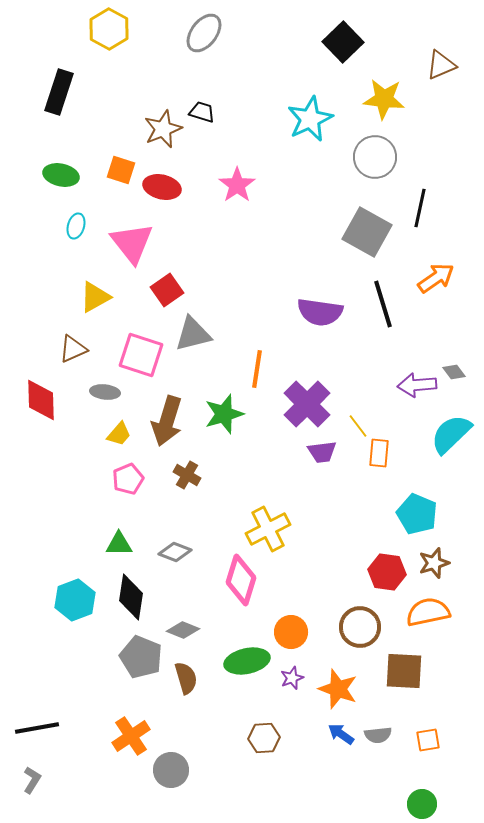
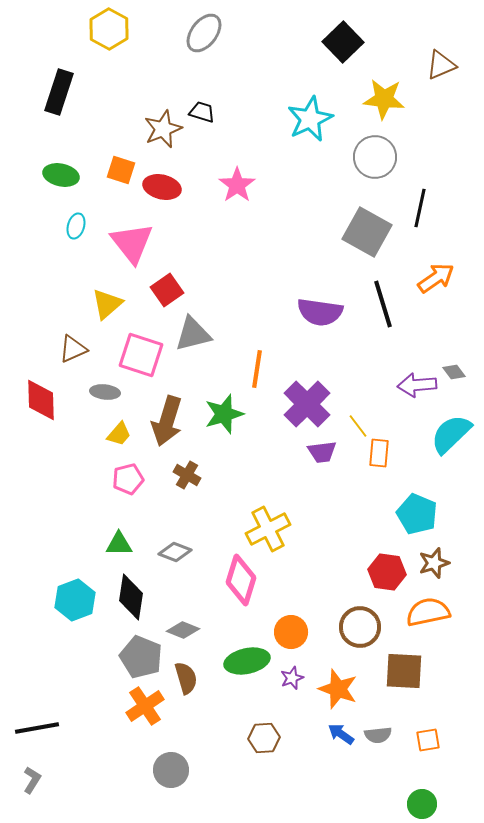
yellow triangle at (95, 297): moved 12 px right, 7 px down; rotated 12 degrees counterclockwise
pink pentagon at (128, 479): rotated 8 degrees clockwise
orange cross at (131, 736): moved 14 px right, 30 px up
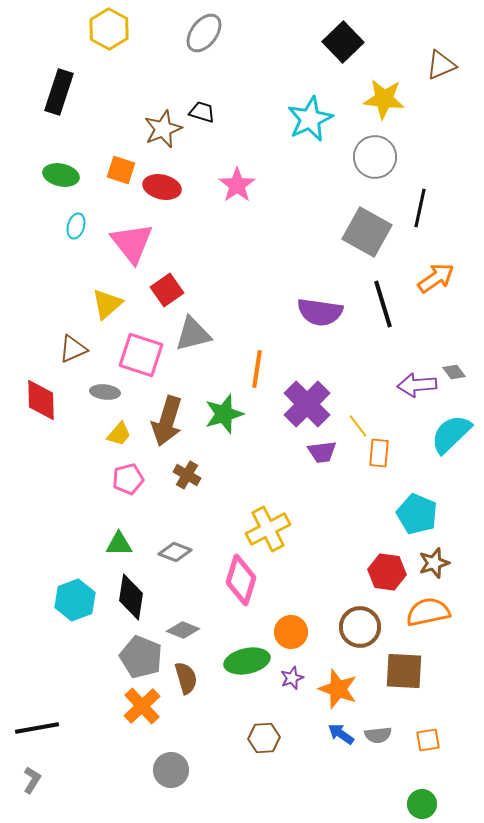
orange cross at (145, 706): moved 3 px left; rotated 9 degrees counterclockwise
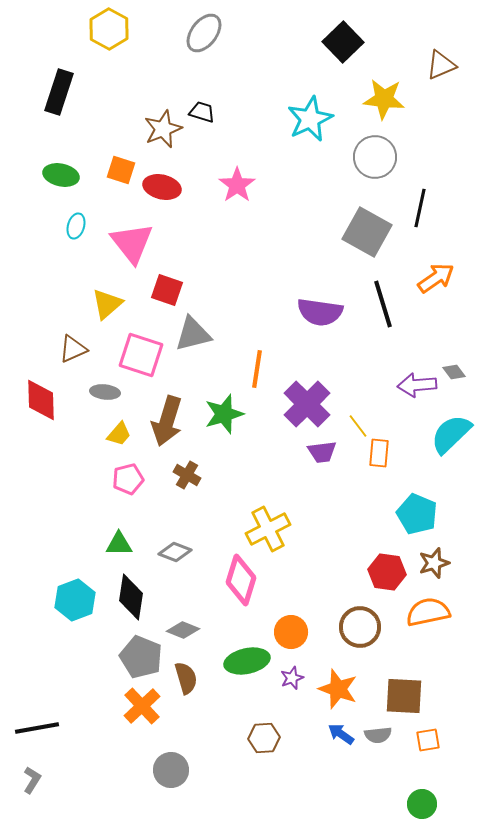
red square at (167, 290): rotated 36 degrees counterclockwise
brown square at (404, 671): moved 25 px down
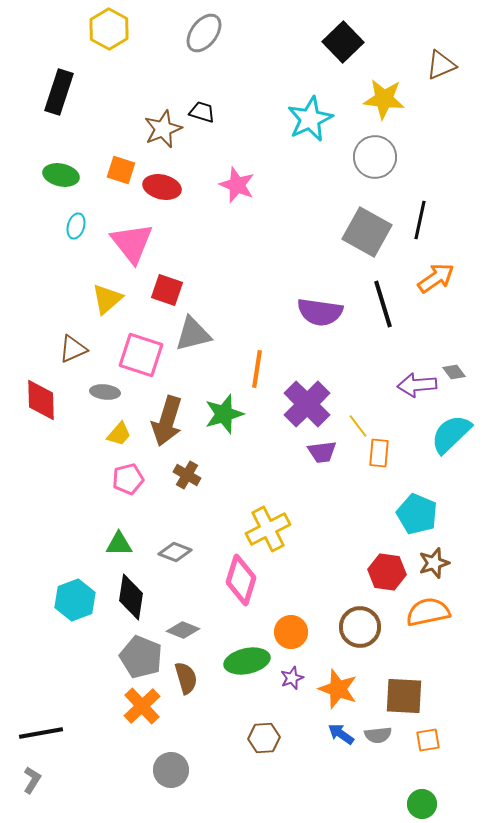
pink star at (237, 185): rotated 15 degrees counterclockwise
black line at (420, 208): moved 12 px down
yellow triangle at (107, 304): moved 5 px up
black line at (37, 728): moved 4 px right, 5 px down
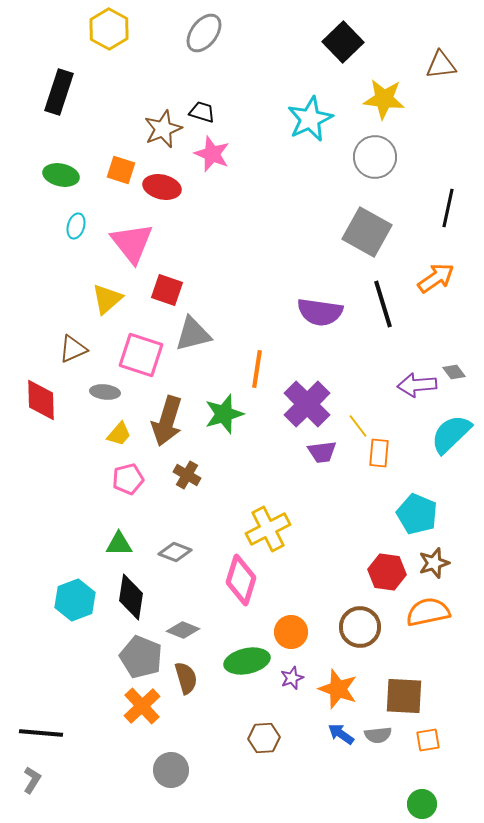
brown triangle at (441, 65): rotated 16 degrees clockwise
pink star at (237, 185): moved 25 px left, 31 px up
black line at (420, 220): moved 28 px right, 12 px up
black line at (41, 733): rotated 15 degrees clockwise
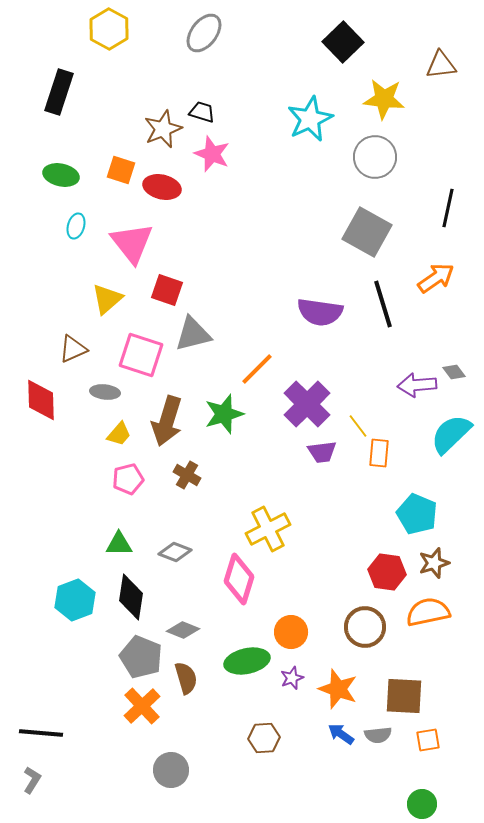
orange line at (257, 369): rotated 36 degrees clockwise
pink diamond at (241, 580): moved 2 px left, 1 px up
brown circle at (360, 627): moved 5 px right
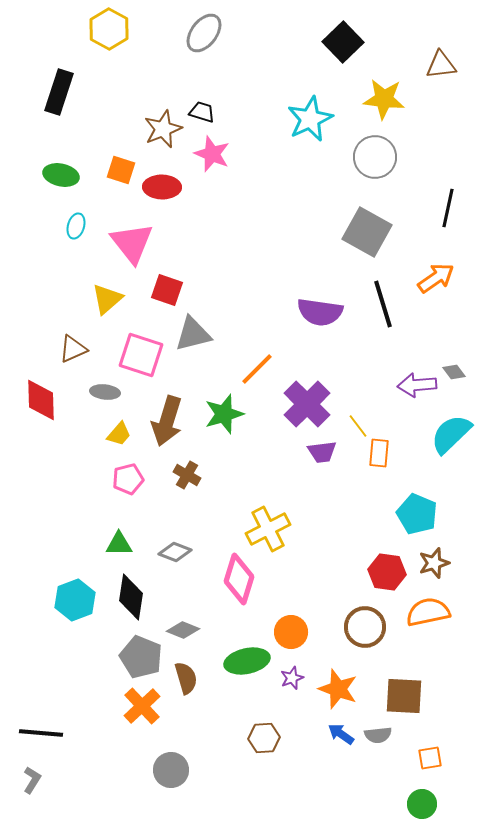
red ellipse at (162, 187): rotated 12 degrees counterclockwise
orange square at (428, 740): moved 2 px right, 18 px down
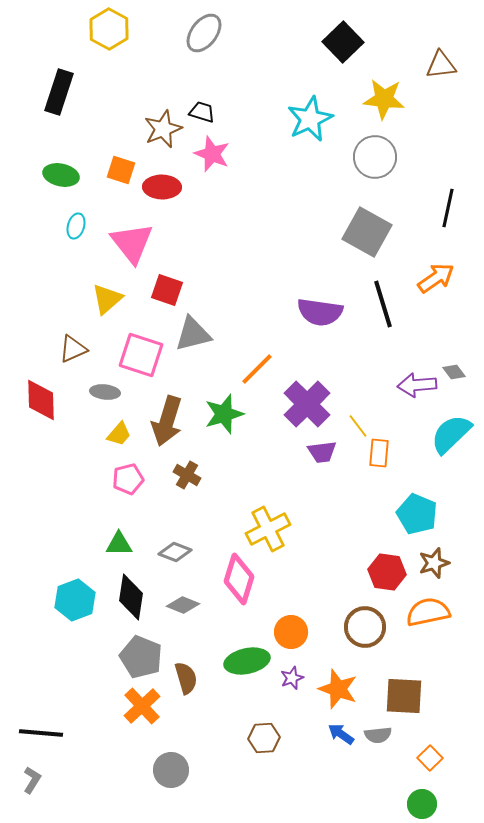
gray diamond at (183, 630): moved 25 px up
orange square at (430, 758): rotated 35 degrees counterclockwise
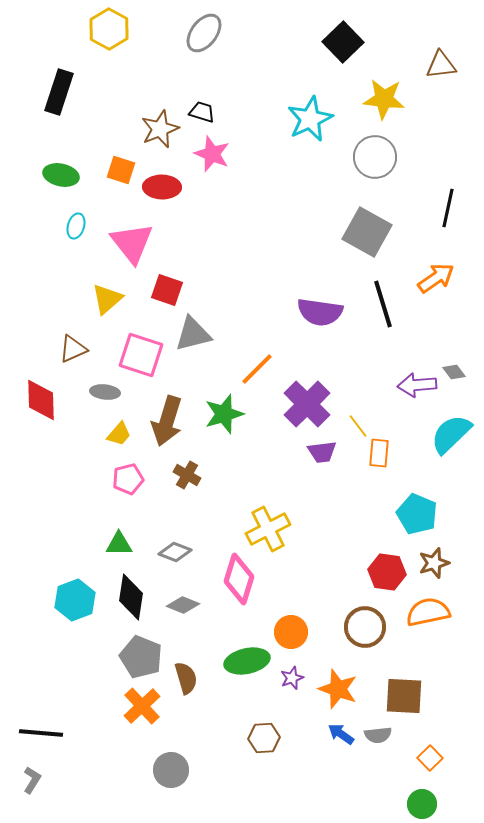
brown star at (163, 129): moved 3 px left
